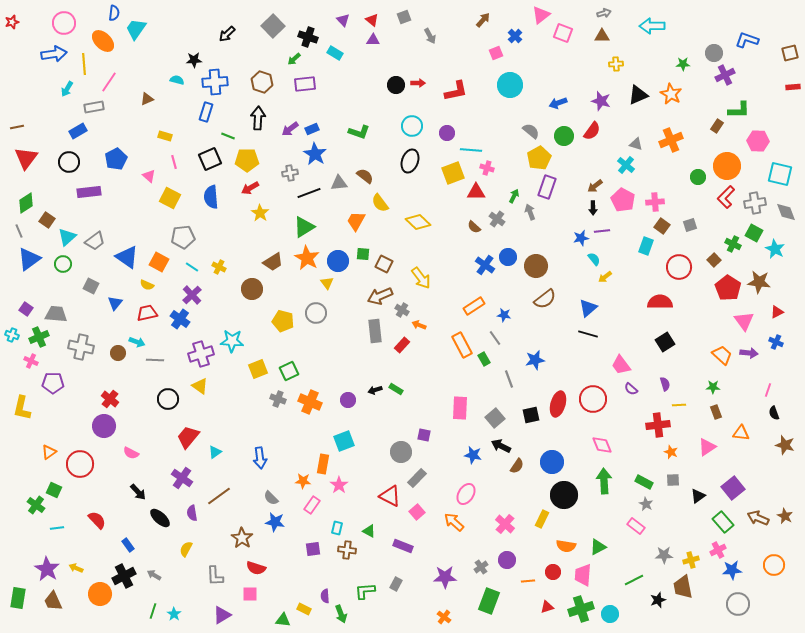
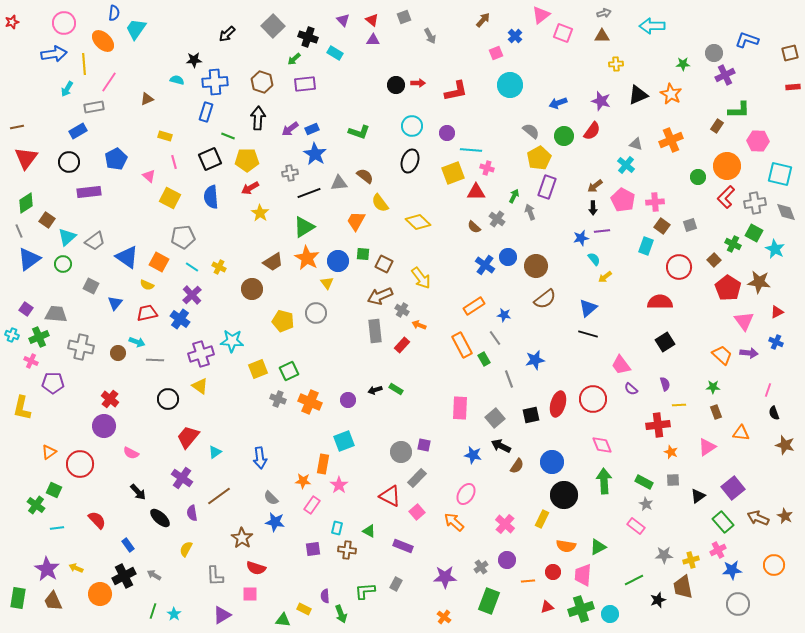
purple square at (424, 435): moved 10 px down
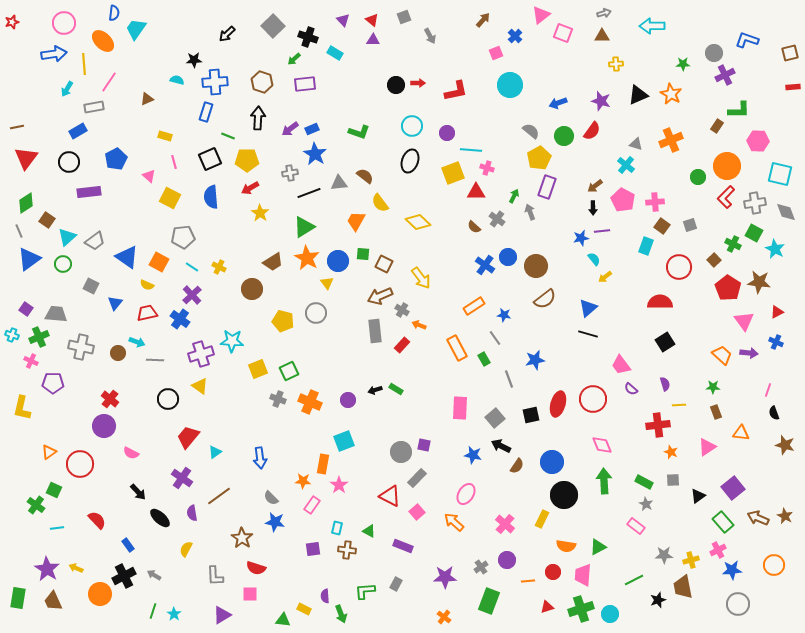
orange rectangle at (462, 345): moved 5 px left, 3 px down
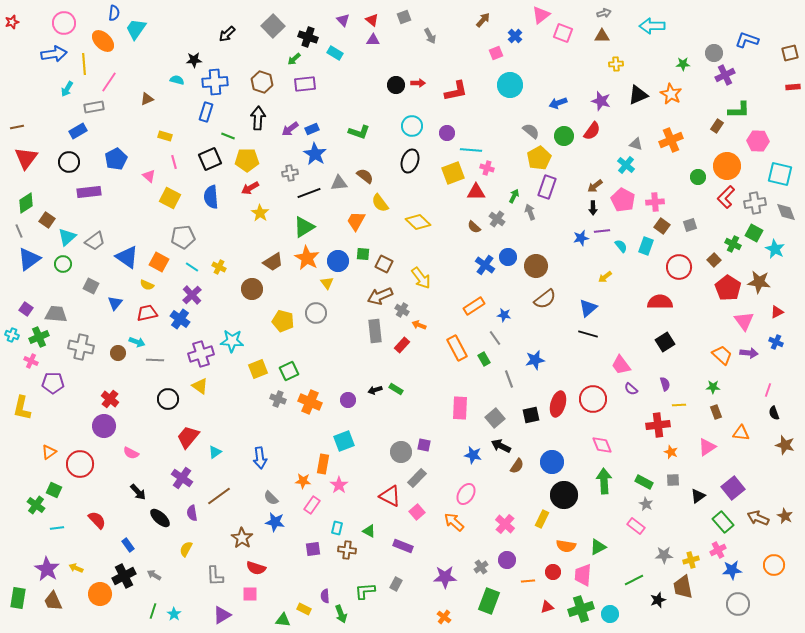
cyan semicircle at (594, 259): moved 27 px right, 13 px up
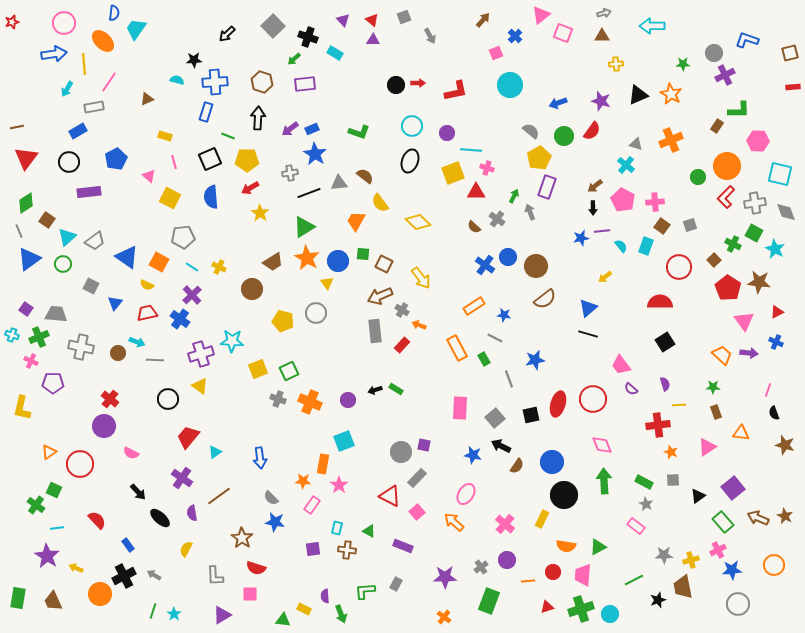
gray line at (495, 338): rotated 28 degrees counterclockwise
purple star at (47, 569): moved 13 px up
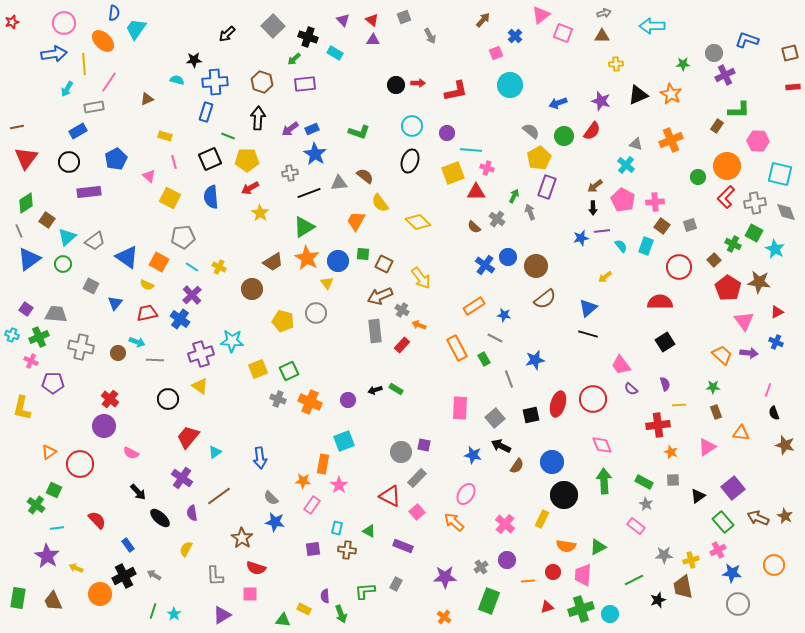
blue star at (732, 570): moved 3 px down; rotated 12 degrees clockwise
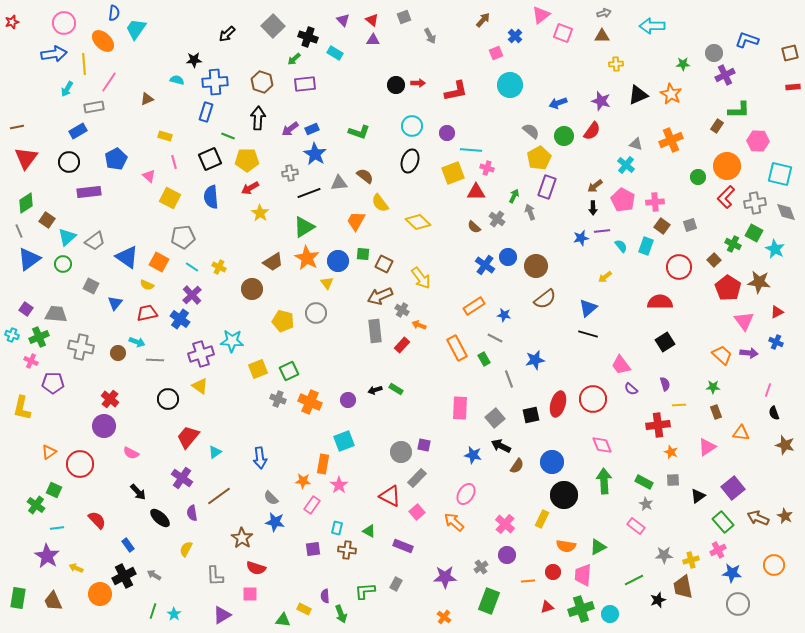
purple circle at (507, 560): moved 5 px up
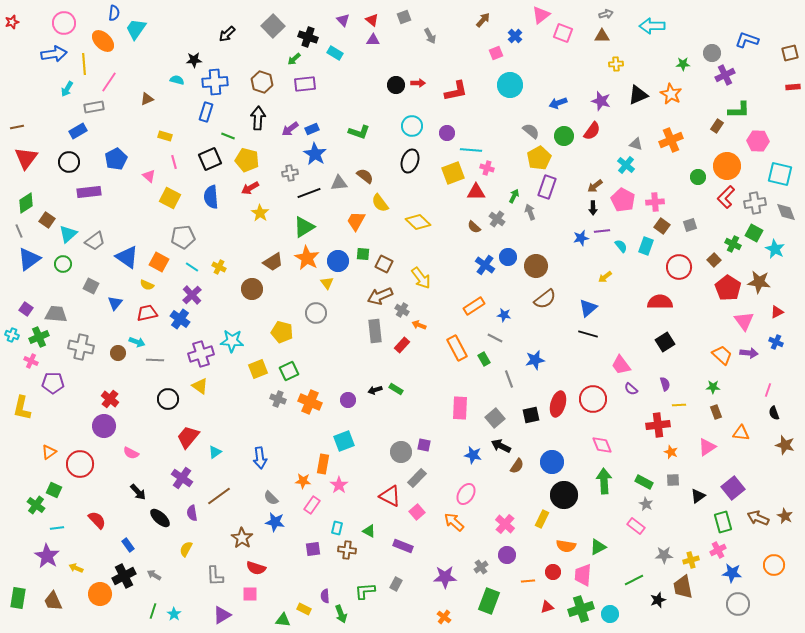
gray arrow at (604, 13): moved 2 px right, 1 px down
gray circle at (714, 53): moved 2 px left
yellow pentagon at (247, 160): rotated 15 degrees clockwise
cyan triangle at (67, 237): moved 1 px right, 3 px up
yellow pentagon at (283, 321): moved 1 px left, 11 px down
green rectangle at (723, 522): rotated 25 degrees clockwise
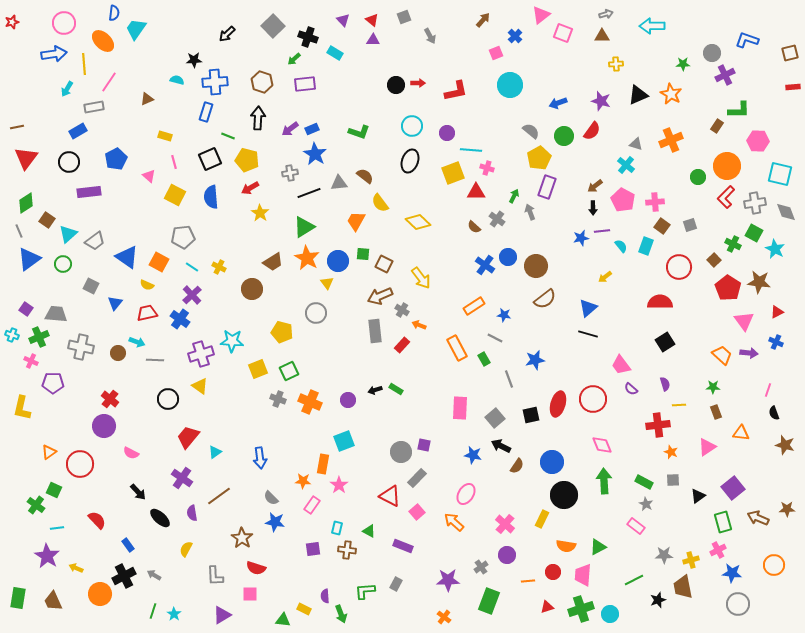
yellow square at (170, 198): moved 5 px right, 3 px up
brown star at (785, 516): moved 2 px right, 7 px up; rotated 28 degrees counterclockwise
purple star at (445, 577): moved 3 px right, 3 px down
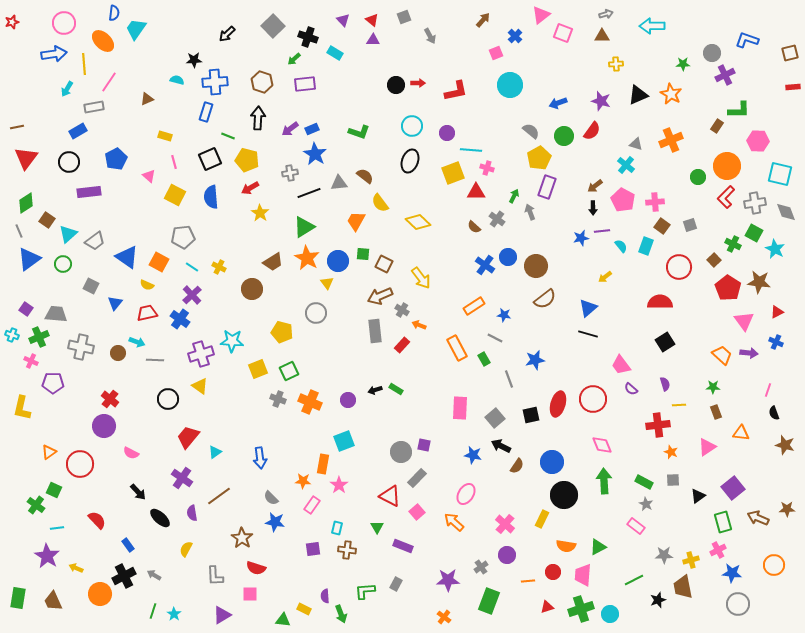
green triangle at (369, 531): moved 8 px right, 4 px up; rotated 32 degrees clockwise
